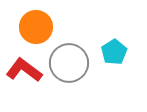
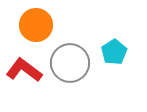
orange circle: moved 2 px up
gray circle: moved 1 px right
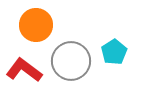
gray circle: moved 1 px right, 2 px up
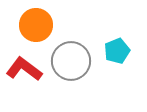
cyan pentagon: moved 3 px right, 1 px up; rotated 10 degrees clockwise
red L-shape: moved 1 px up
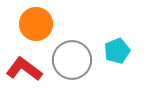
orange circle: moved 1 px up
gray circle: moved 1 px right, 1 px up
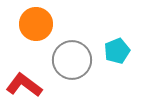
red L-shape: moved 16 px down
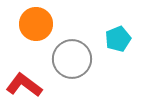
cyan pentagon: moved 1 px right, 12 px up
gray circle: moved 1 px up
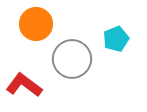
cyan pentagon: moved 2 px left
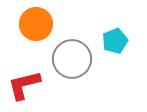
cyan pentagon: moved 1 px left, 2 px down
red L-shape: rotated 51 degrees counterclockwise
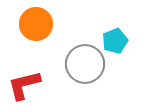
gray circle: moved 13 px right, 5 px down
